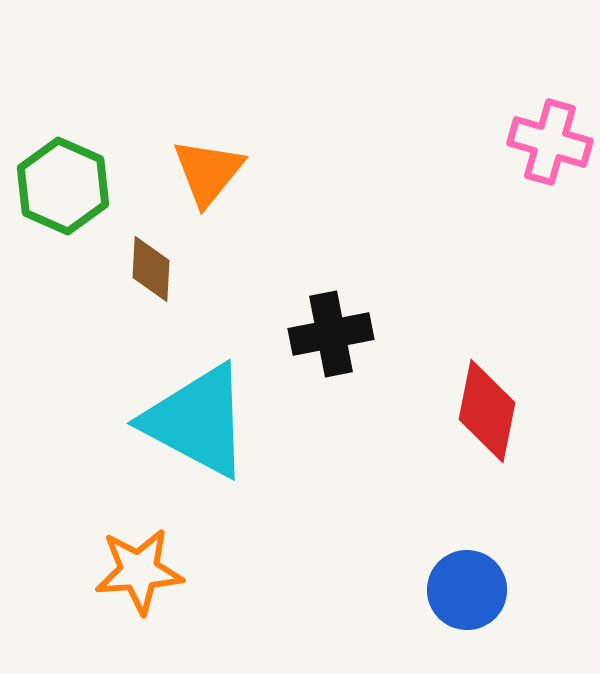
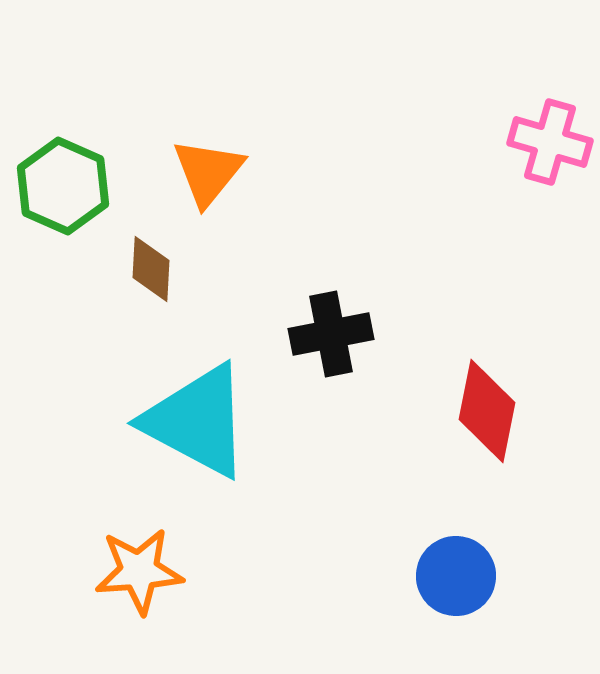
blue circle: moved 11 px left, 14 px up
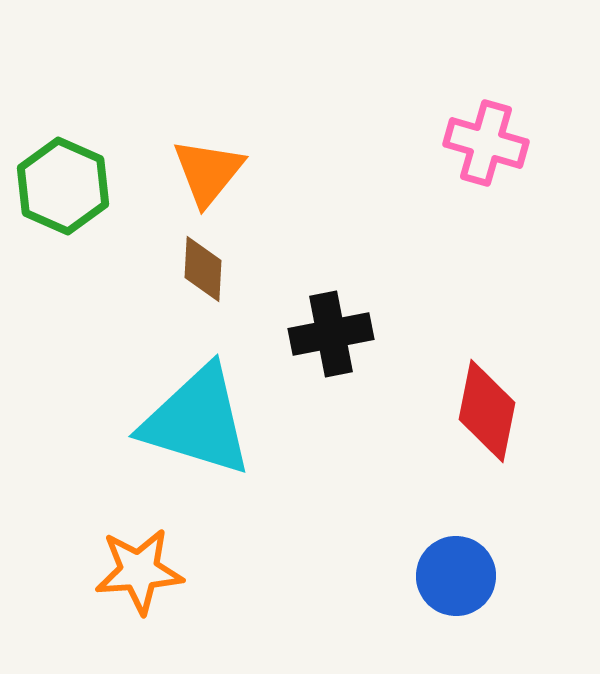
pink cross: moved 64 px left, 1 px down
brown diamond: moved 52 px right
cyan triangle: rotated 11 degrees counterclockwise
